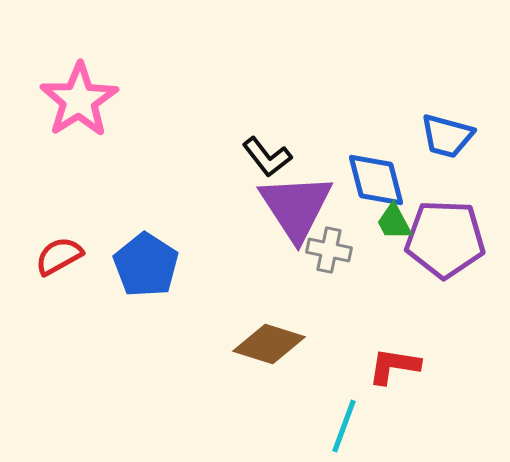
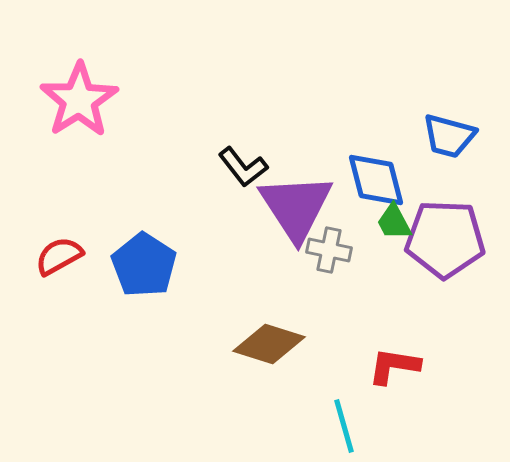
blue trapezoid: moved 2 px right
black L-shape: moved 24 px left, 10 px down
blue pentagon: moved 2 px left
cyan line: rotated 36 degrees counterclockwise
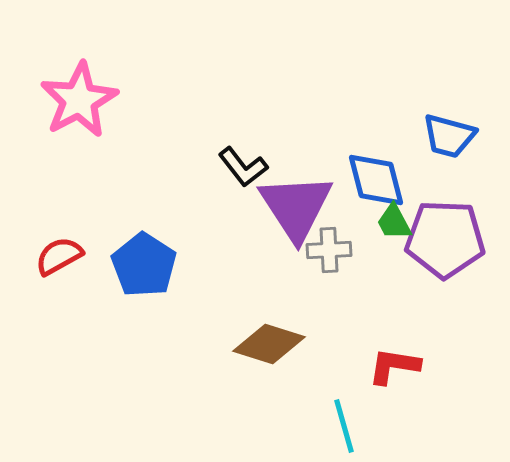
pink star: rotated 4 degrees clockwise
gray cross: rotated 15 degrees counterclockwise
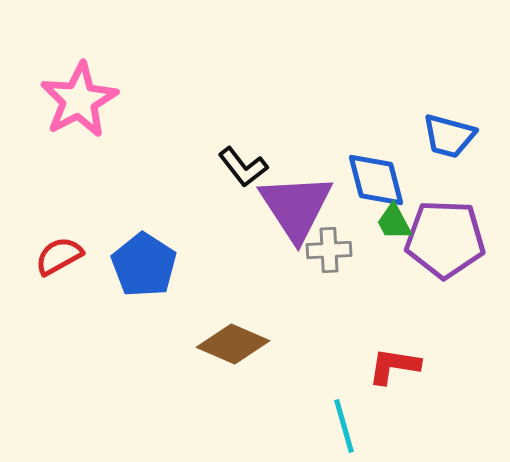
brown diamond: moved 36 px left; rotated 6 degrees clockwise
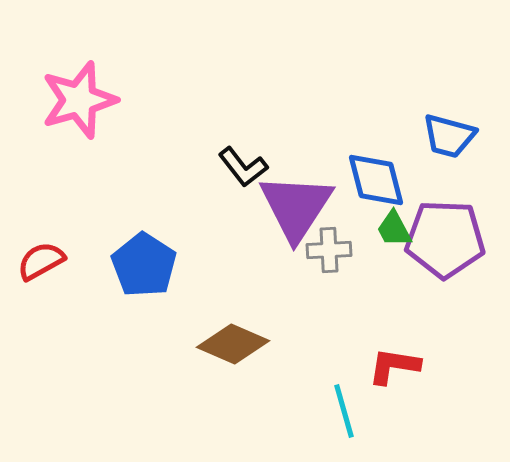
pink star: rotated 12 degrees clockwise
purple triangle: rotated 6 degrees clockwise
green trapezoid: moved 7 px down
red semicircle: moved 18 px left, 5 px down
cyan line: moved 15 px up
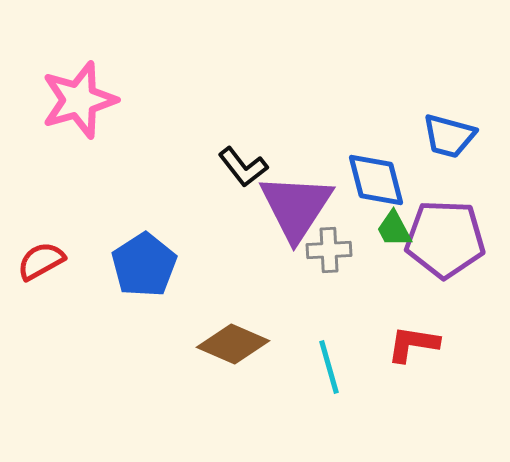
blue pentagon: rotated 6 degrees clockwise
red L-shape: moved 19 px right, 22 px up
cyan line: moved 15 px left, 44 px up
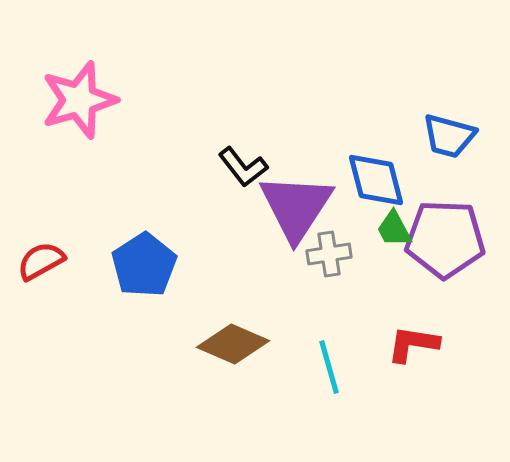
gray cross: moved 4 px down; rotated 6 degrees counterclockwise
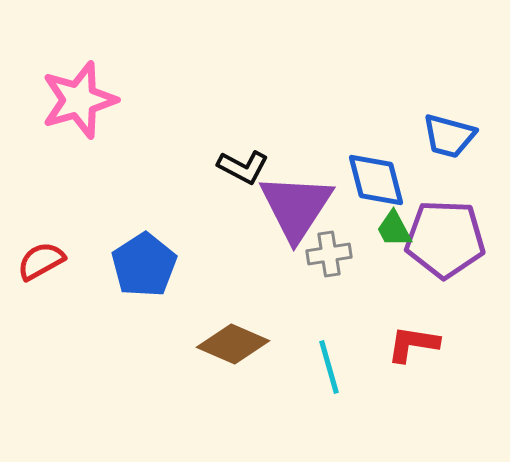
black L-shape: rotated 24 degrees counterclockwise
